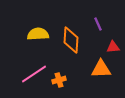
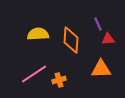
red triangle: moved 5 px left, 8 px up
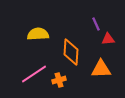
purple line: moved 2 px left
orange diamond: moved 12 px down
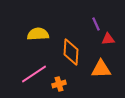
orange cross: moved 4 px down
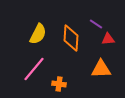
purple line: rotated 32 degrees counterclockwise
yellow semicircle: rotated 120 degrees clockwise
orange diamond: moved 14 px up
pink line: moved 5 px up; rotated 16 degrees counterclockwise
orange cross: rotated 24 degrees clockwise
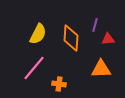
purple line: moved 1 px left, 1 px down; rotated 72 degrees clockwise
pink line: moved 1 px up
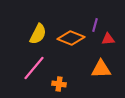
orange diamond: rotated 72 degrees counterclockwise
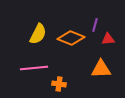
pink line: rotated 44 degrees clockwise
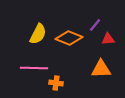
purple line: rotated 24 degrees clockwise
orange diamond: moved 2 px left
pink line: rotated 8 degrees clockwise
orange cross: moved 3 px left, 1 px up
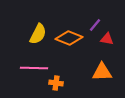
red triangle: moved 1 px left; rotated 16 degrees clockwise
orange triangle: moved 1 px right, 3 px down
